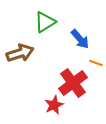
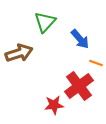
green triangle: rotated 15 degrees counterclockwise
brown arrow: moved 1 px left
red cross: moved 6 px right, 3 px down
red star: rotated 18 degrees clockwise
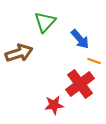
orange line: moved 2 px left, 2 px up
red cross: moved 1 px right, 2 px up
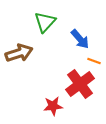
red star: moved 1 px left, 1 px down
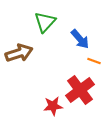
red cross: moved 6 px down
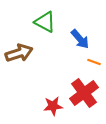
green triangle: rotated 45 degrees counterclockwise
orange line: moved 1 px down
red cross: moved 4 px right, 3 px down
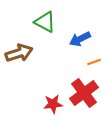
blue arrow: rotated 105 degrees clockwise
orange line: rotated 40 degrees counterclockwise
red star: moved 2 px up
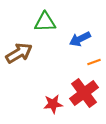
green triangle: rotated 30 degrees counterclockwise
brown arrow: rotated 12 degrees counterclockwise
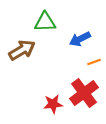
brown arrow: moved 3 px right, 3 px up
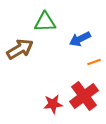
brown arrow: moved 2 px left, 1 px up
red cross: moved 3 px down
